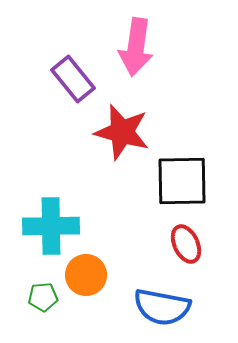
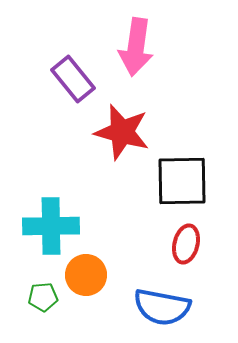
red ellipse: rotated 39 degrees clockwise
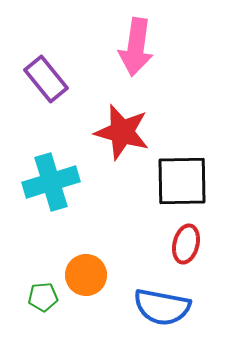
purple rectangle: moved 27 px left
cyan cross: moved 44 px up; rotated 16 degrees counterclockwise
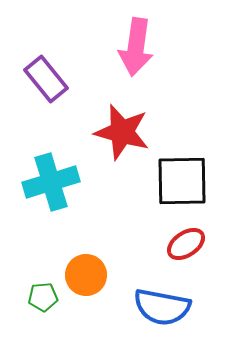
red ellipse: rotated 42 degrees clockwise
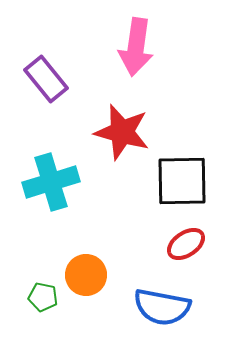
green pentagon: rotated 16 degrees clockwise
